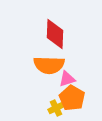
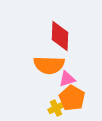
red diamond: moved 5 px right, 2 px down
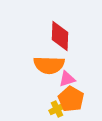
orange pentagon: moved 1 px left, 1 px down
yellow cross: moved 1 px right, 1 px down
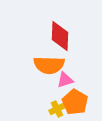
pink triangle: moved 2 px left, 1 px down
orange pentagon: moved 4 px right, 3 px down
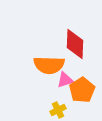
red diamond: moved 15 px right, 8 px down
orange pentagon: moved 7 px right, 12 px up; rotated 10 degrees clockwise
yellow cross: moved 1 px right, 1 px down
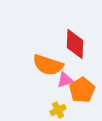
orange semicircle: moved 1 px left; rotated 16 degrees clockwise
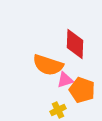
orange pentagon: rotated 20 degrees counterclockwise
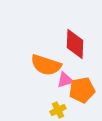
orange semicircle: moved 2 px left
orange pentagon: rotated 30 degrees counterclockwise
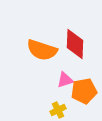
orange semicircle: moved 4 px left, 15 px up
orange pentagon: moved 2 px right, 1 px down
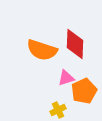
pink triangle: moved 1 px right, 2 px up
orange pentagon: rotated 15 degrees counterclockwise
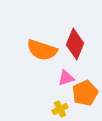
red diamond: rotated 20 degrees clockwise
orange pentagon: moved 1 px right, 2 px down
yellow cross: moved 2 px right, 1 px up
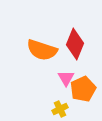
pink triangle: rotated 42 degrees counterclockwise
orange pentagon: moved 2 px left, 4 px up
